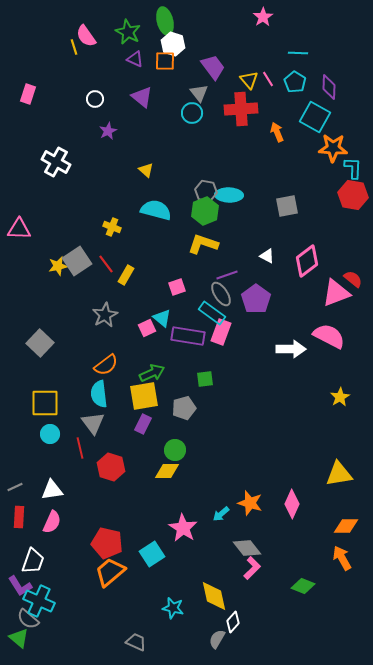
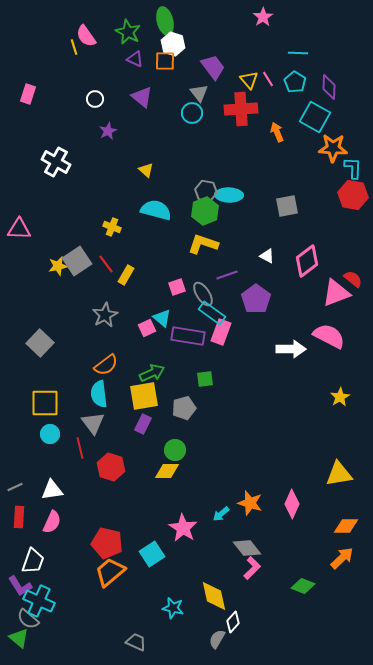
gray ellipse at (221, 294): moved 18 px left
orange arrow at (342, 558): rotated 75 degrees clockwise
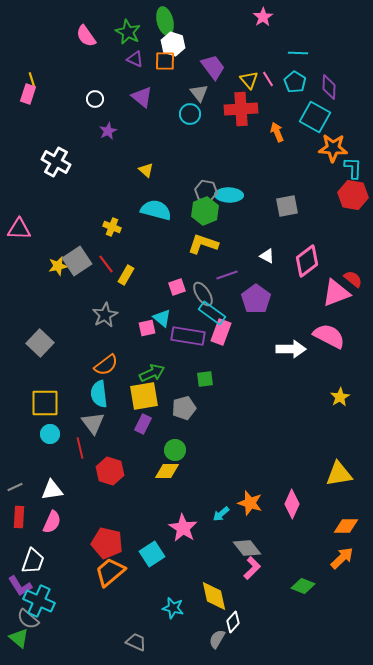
yellow line at (74, 47): moved 42 px left, 33 px down
cyan circle at (192, 113): moved 2 px left, 1 px down
pink square at (147, 328): rotated 12 degrees clockwise
red hexagon at (111, 467): moved 1 px left, 4 px down
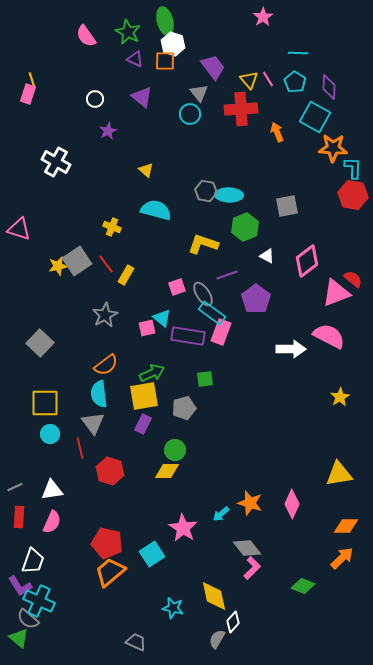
green hexagon at (205, 211): moved 40 px right, 16 px down
pink triangle at (19, 229): rotated 15 degrees clockwise
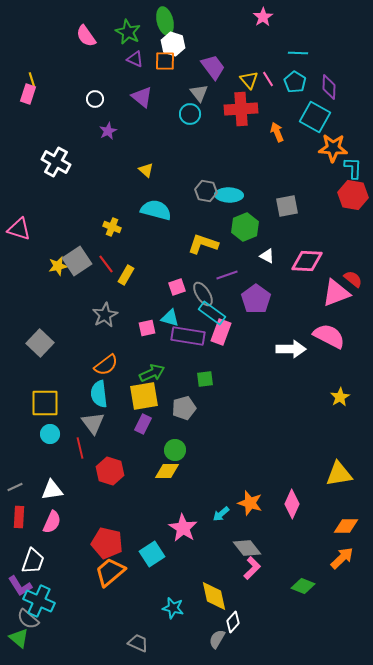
pink diamond at (307, 261): rotated 40 degrees clockwise
cyan triangle at (162, 318): moved 8 px right; rotated 24 degrees counterclockwise
gray trapezoid at (136, 642): moved 2 px right, 1 px down
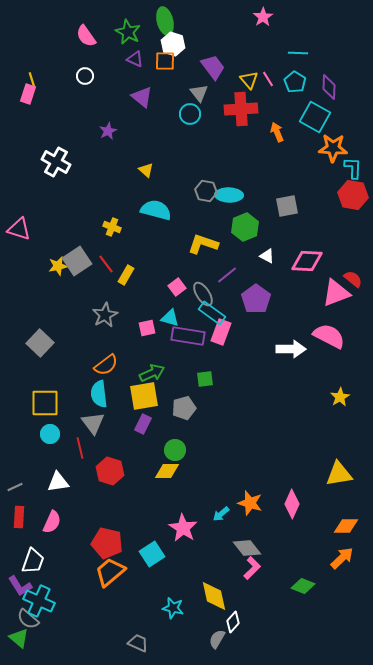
white circle at (95, 99): moved 10 px left, 23 px up
purple line at (227, 275): rotated 20 degrees counterclockwise
pink square at (177, 287): rotated 18 degrees counterclockwise
white triangle at (52, 490): moved 6 px right, 8 px up
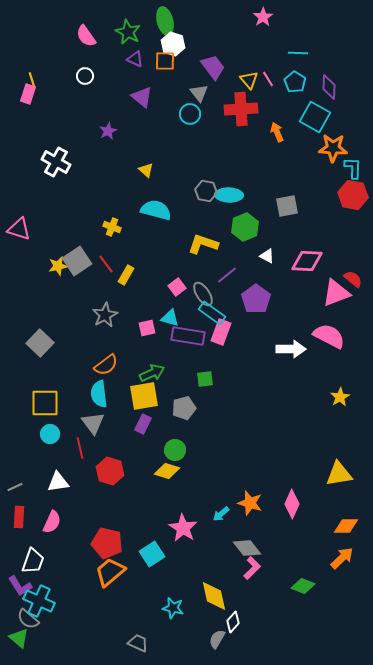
yellow diamond at (167, 471): rotated 15 degrees clockwise
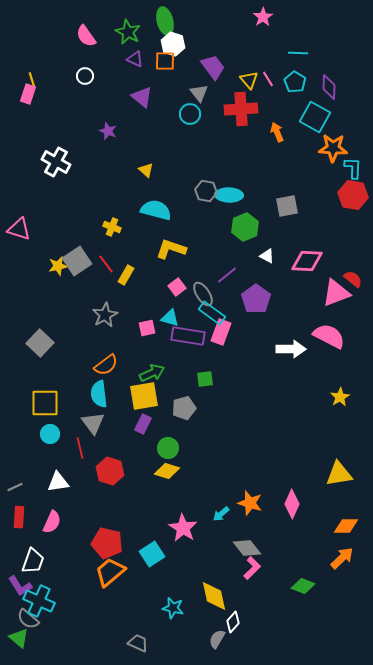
purple star at (108, 131): rotated 24 degrees counterclockwise
yellow L-shape at (203, 244): moved 32 px left, 5 px down
green circle at (175, 450): moved 7 px left, 2 px up
